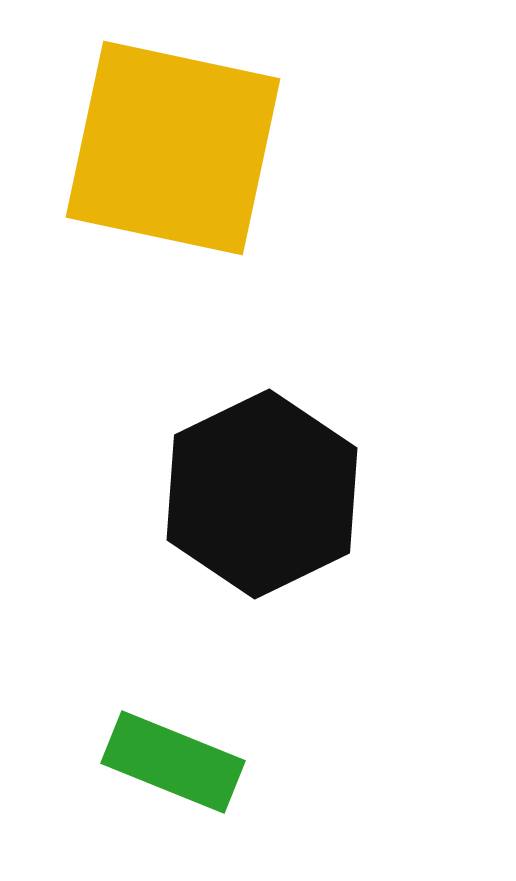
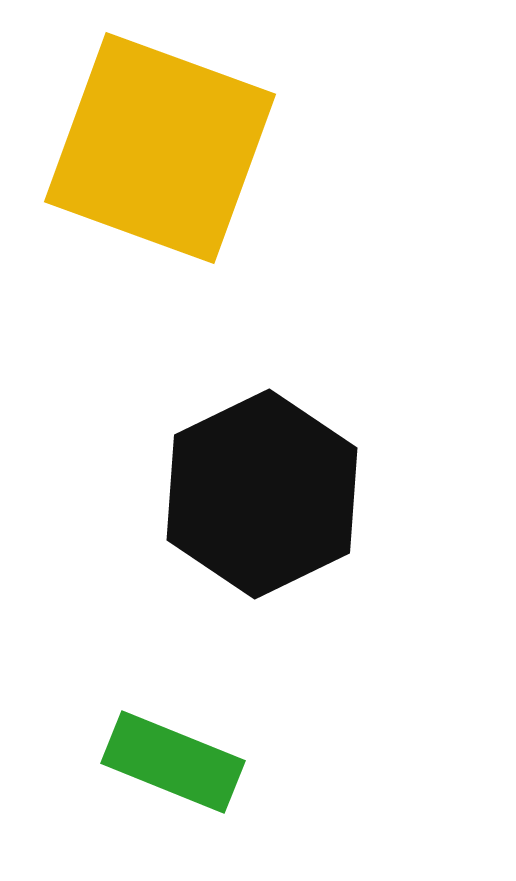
yellow square: moved 13 px left; rotated 8 degrees clockwise
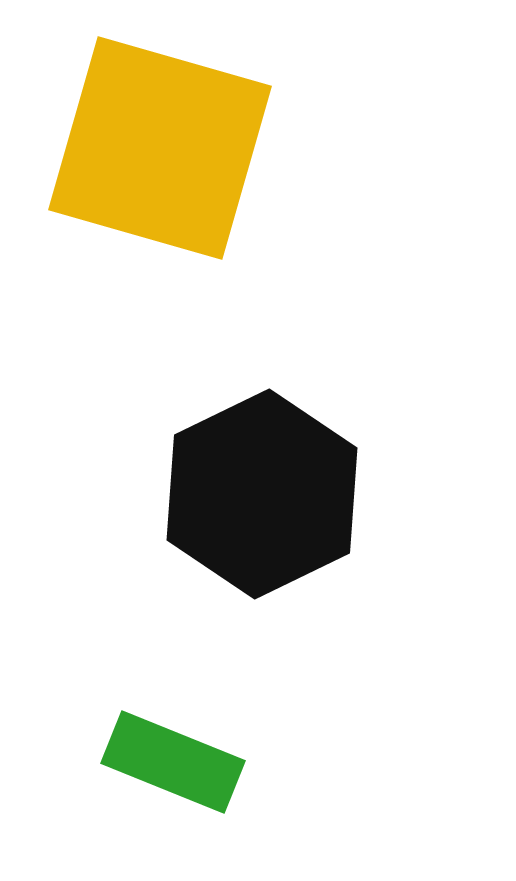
yellow square: rotated 4 degrees counterclockwise
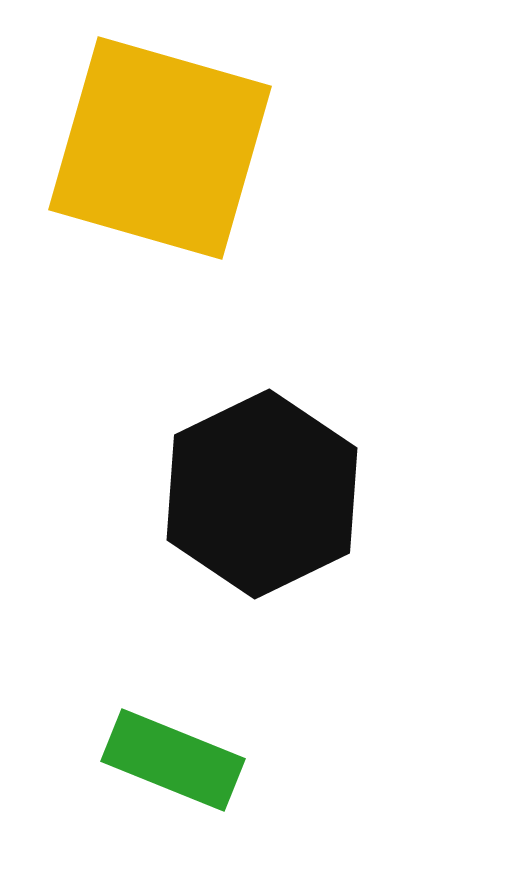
green rectangle: moved 2 px up
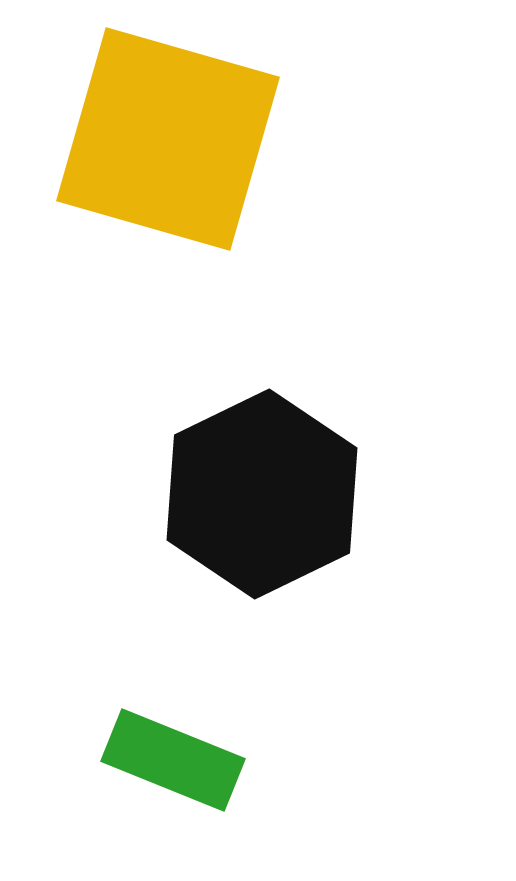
yellow square: moved 8 px right, 9 px up
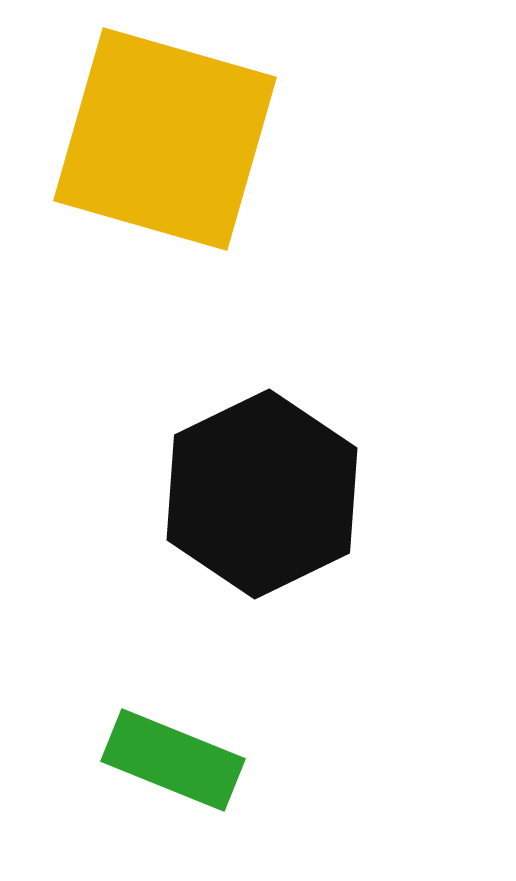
yellow square: moved 3 px left
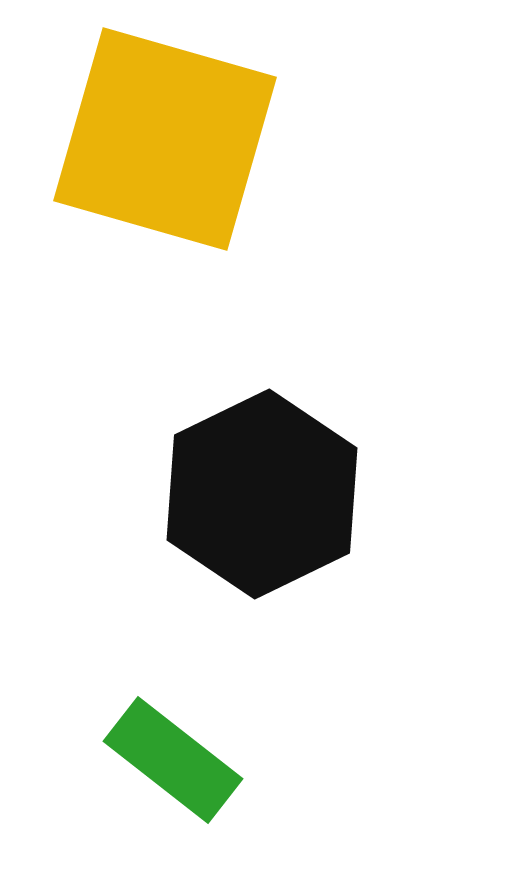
green rectangle: rotated 16 degrees clockwise
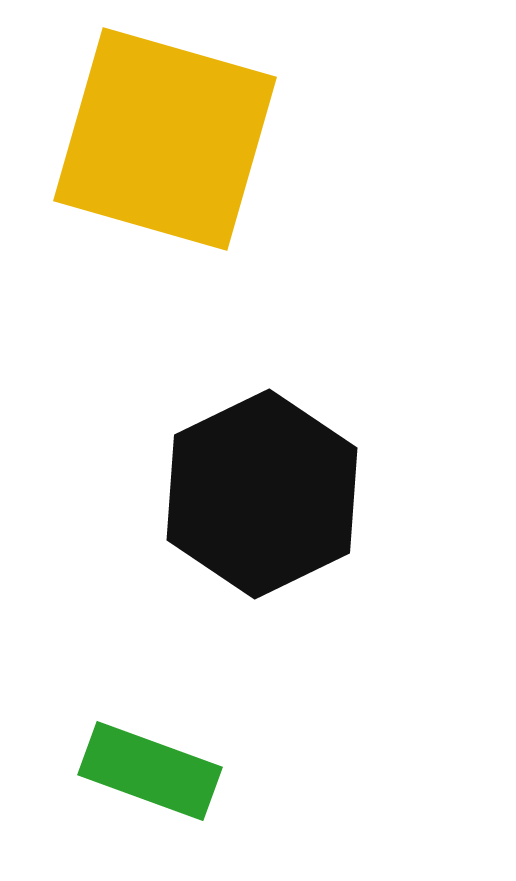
green rectangle: moved 23 px left, 11 px down; rotated 18 degrees counterclockwise
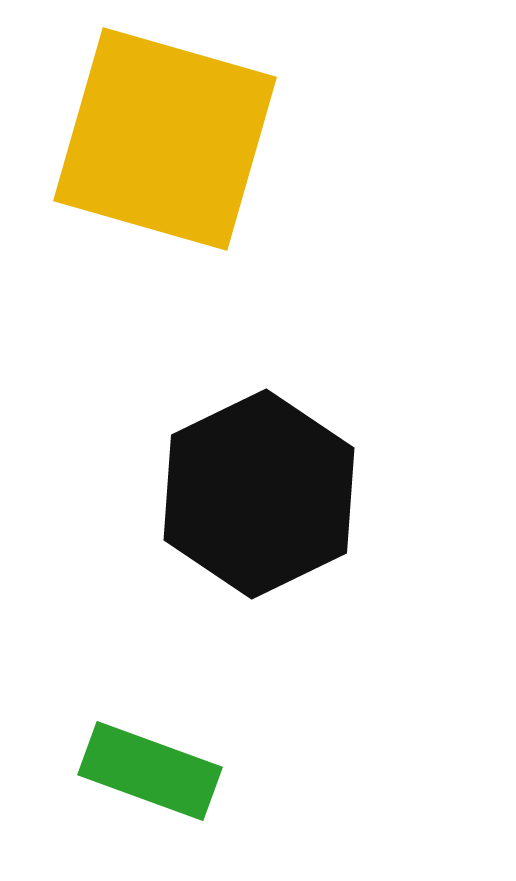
black hexagon: moved 3 px left
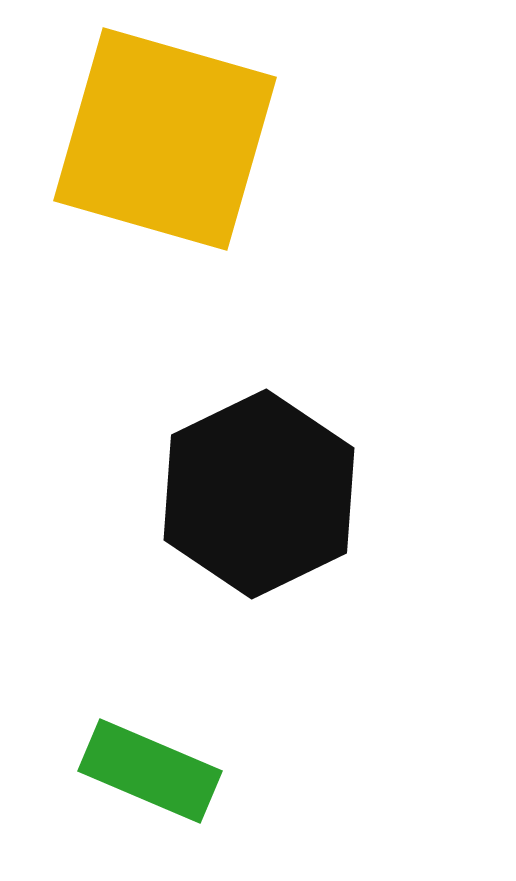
green rectangle: rotated 3 degrees clockwise
